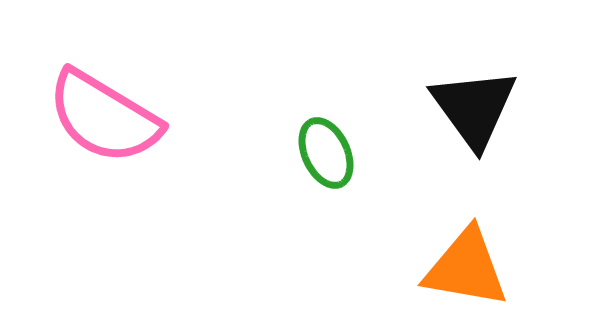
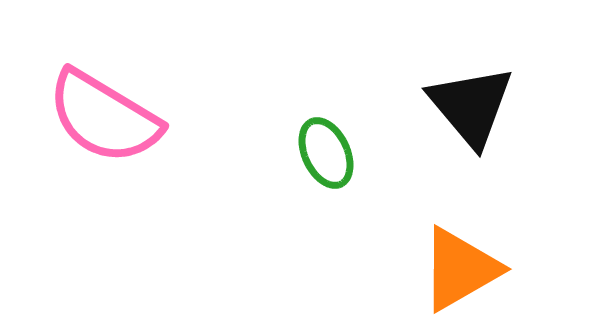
black triangle: moved 3 px left, 2 px up; rotated 4 degrees counterclockwise
orange triangle: moved 6 px left, 1 px down; rotated 40 degrees counterclockwise
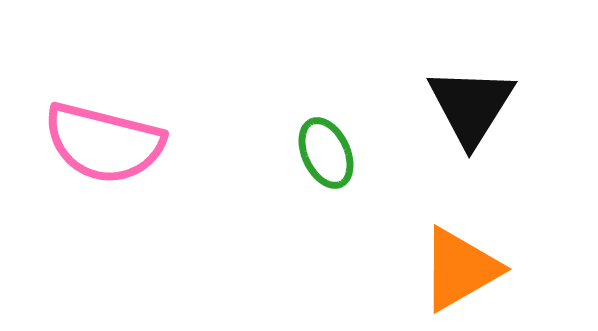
black triangle: rotated 12 degrees clockwise
pink semicircle: moved 26 px down; rotated 17 degrees counterclockwise
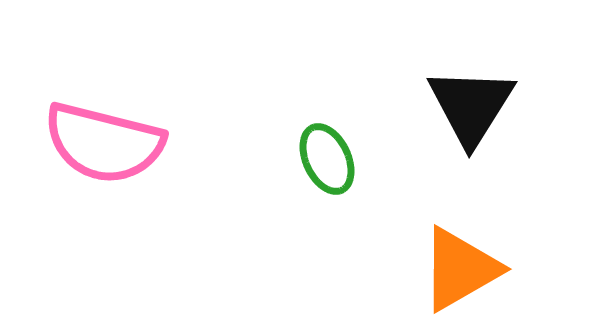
green ellipse: moved 1 px right, 6 px down
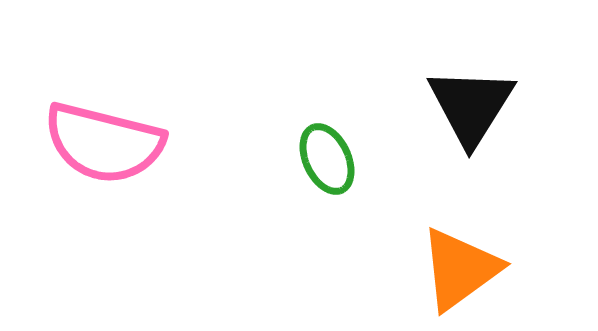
orange triangle: rotated 6 degrees counterclockwise
